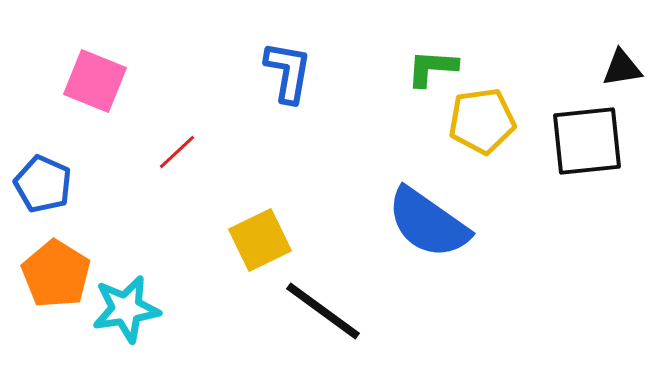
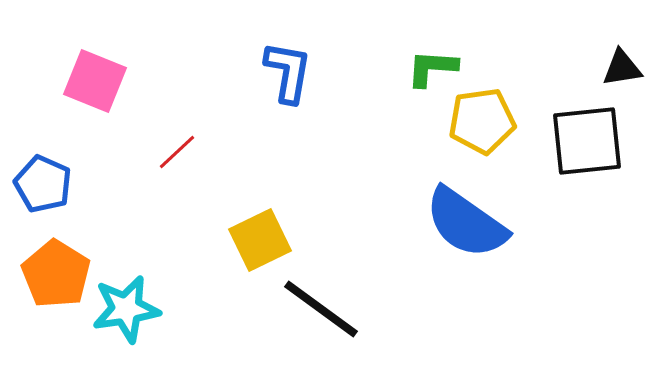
blue semicircle: moved 38 px right
black line: moved 2 px left, 2 px up
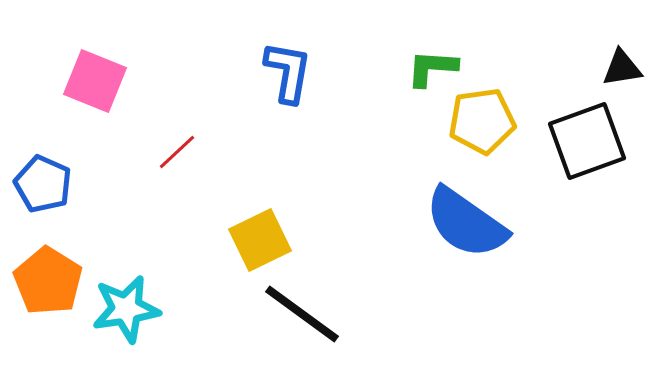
black square: rotated 14 degrees counterclockwise
orange pentagon: moved 8 px left, 7 px down
black line: moved 19 px left, 5 px down
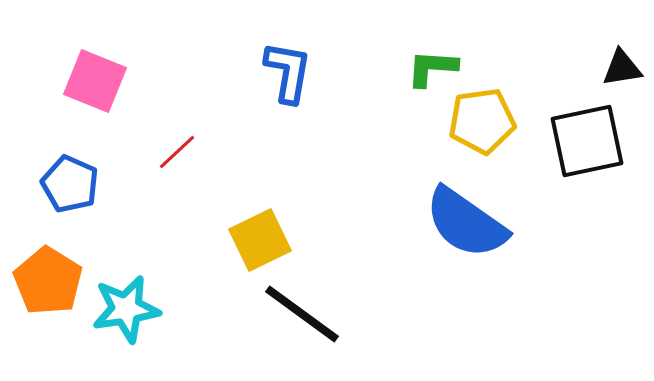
black square: rotated 8 degrees clockwise
blue pentagon: moved 27 px right
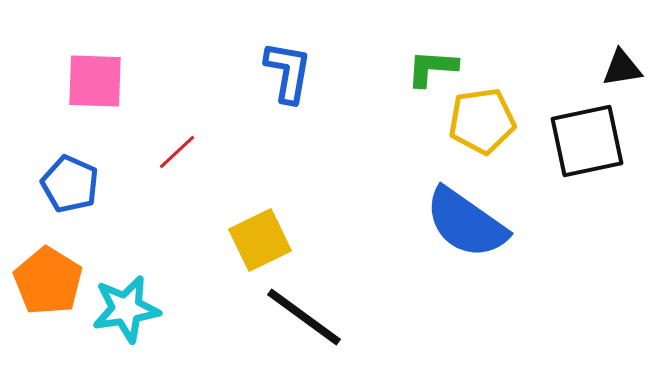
pink square: rotated 20 degrees counterclockwise
black line: moved 2 px right, 3 px down
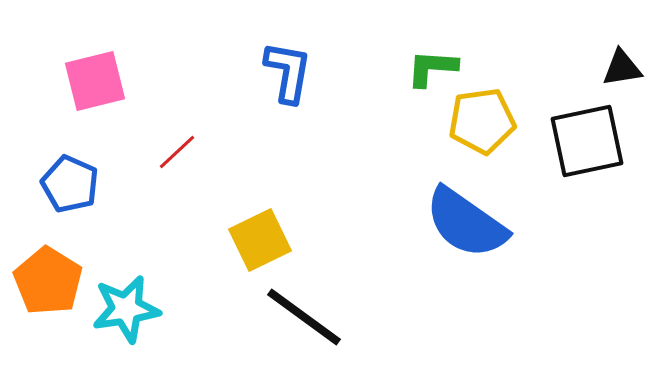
pink square: rotated 16 degrees counterclockwise
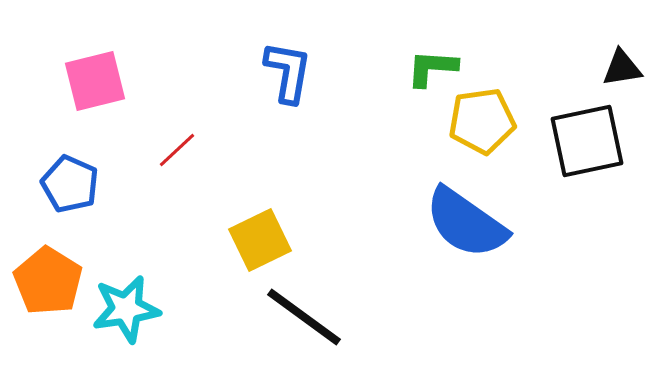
red line: moved 2 px up
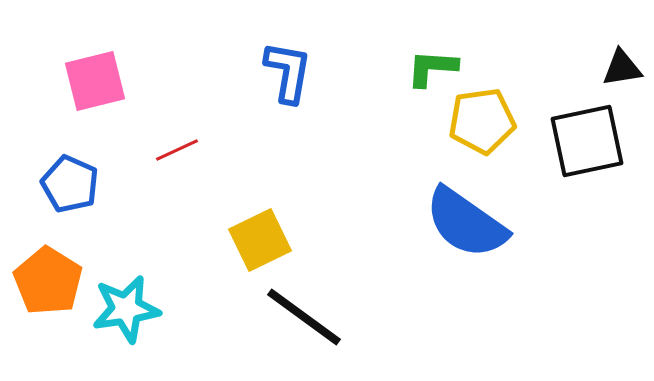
red line: rotated 18 degrees clockwise
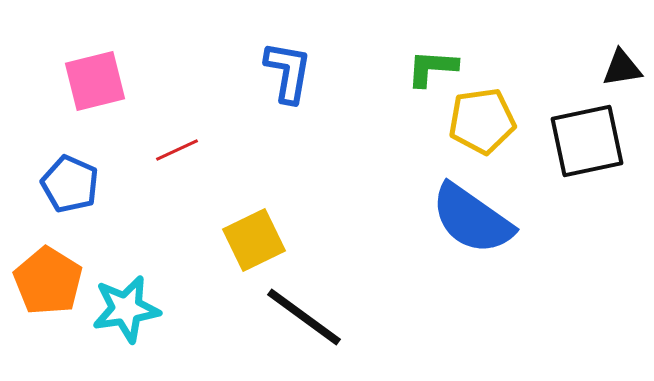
blue semicircle: moved 6 px right, 4 px up
yellow square: moved 6 px left
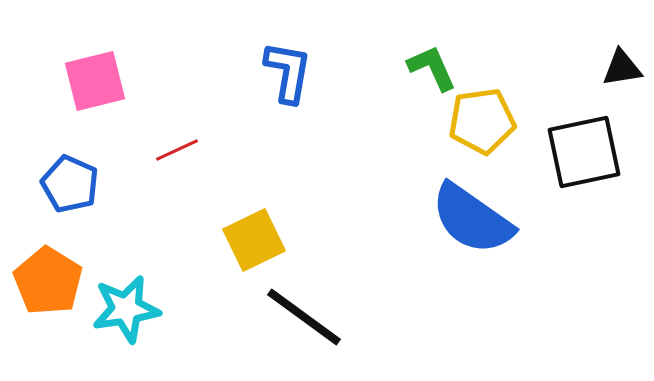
green L-shape: rotated 62 degrees clockwise
black square: moved 3 px left, 11 px down
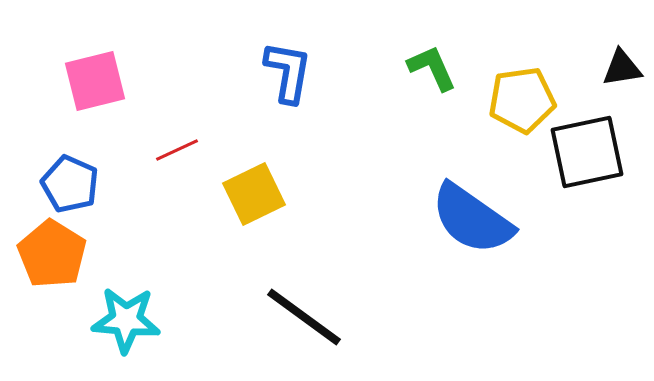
yellow pentagon: moved 40 px right, 21 px up
black square: moved 3 px right
yellow square: moved 46 px up
orange pentagon: moved 4 px right, 27 px up
cyan star: moved 11 px down; rotated 14 degrees clockwise
